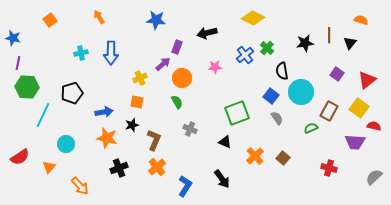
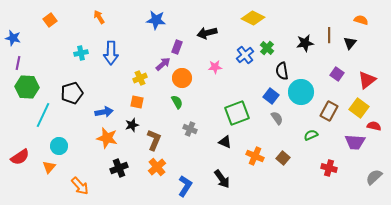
green semicircle at (311, 128): moved 7 px down
cyan circle at (66, 144): moved 7 px left, 2 px down
orange cross at (255, 156): rotated 24 degrees counterclockwise
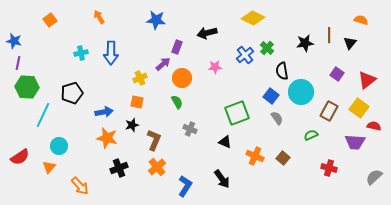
blue star at (13, 38): moved 1 px right, 3 px down
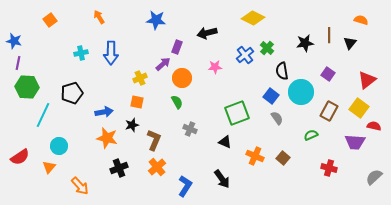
purple square at (337, 74): moved 9 px left
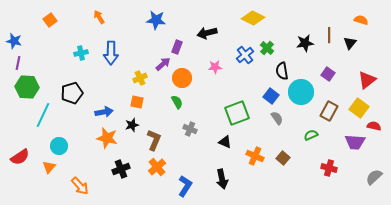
black cross at (119, 168): moved 2 px right, 1 px down
black arrow at (222, 179): rotated 24 degrees clockwise
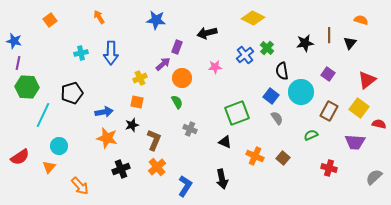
red semicircle at (374, 126): moved 5 px right, 2 px up
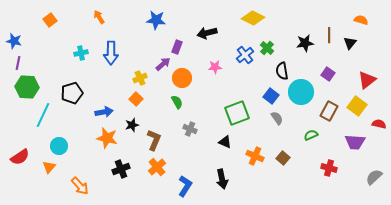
orange square at (137, 102): moved 1 px left, 3 px up; rotated 32 degrees clockwise
yellow square at (359, 108): moved 2 px left, 2 px up
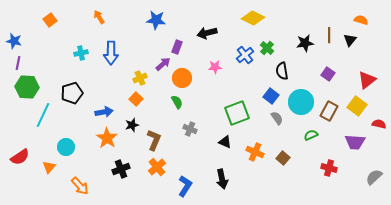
black triangle at (350, 43): moved 3 px up
cyan circle at (301, 92): moved 10 px down
orange star at (107, 138): rotated 20 degrees clockwise
cyan circle at (59, 146): moved 7 px right, 1 px down
orange cross at (255, 156): moved 4 px up
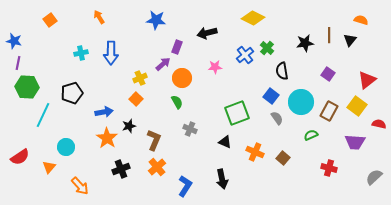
black star at (132, 125): moved 3 px left, 1 px down
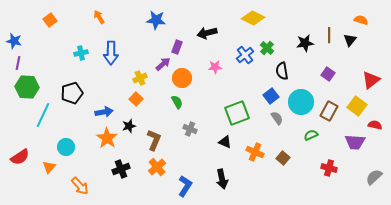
red triangle at (367, 80): moved 4 px right
blue square at (271, 96): rotated 14 degrees clockwise
red semicircle at (379, 124): moved 4 px left, 1 px down
